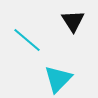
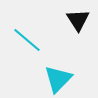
black triangle: moved 5 px right, 1 px up
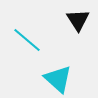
cyan triangle: rotated 32 degrees counterclockwise
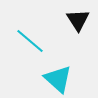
cyan line: moved 3 px right, 1 px down
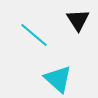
cyan line: moved 4 px right, 6 px up
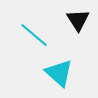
cyan triangle: moved 1 px right, 6 px up
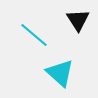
cyan triangle: moved 1 px right
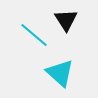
black triangle: moved 12 px left
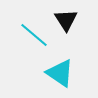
cyan triangle: rotated 8 degrees counterclockwise
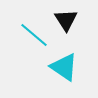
cyan triangle: moved 4 px right, 6 px up
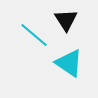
cyan triangle: moved 5 px right, 4 px up
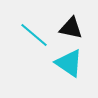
black triangle: moved 5 px right, 8 px down; rotated 45 degrees counterclockwise
